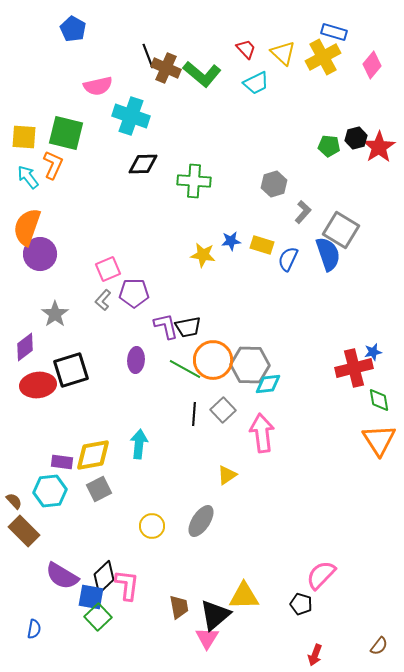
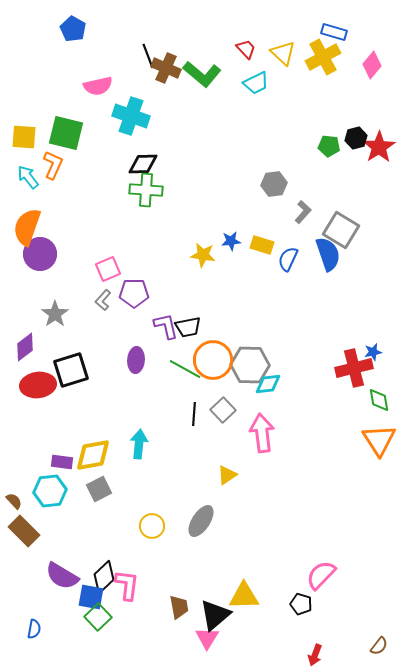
green cross at (194, 181): moved 48 px left, 9 px down
gray hexagon at (274, 184): rotated 10 degrees clockwise
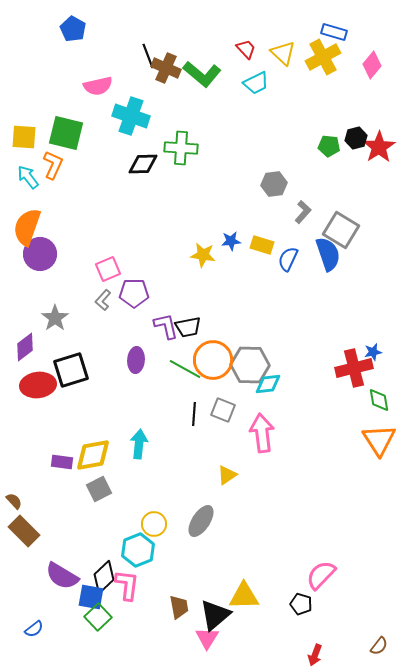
green cross at (146, 190): moved 35 px right, 42 px up
gray star at (55, 314): moved 4 px down
gray square at (223, 410): rotated 25 degrees counterclockwise
cyan hexagon at (50, 491): moved 88 px right, 59 px down; rotated 16 degrees counterclockwise
yellow circle at (152, 526): moved 2 px right, 2 px up
blue semicircle at (34, 629): rotated 42 degrees clockwise
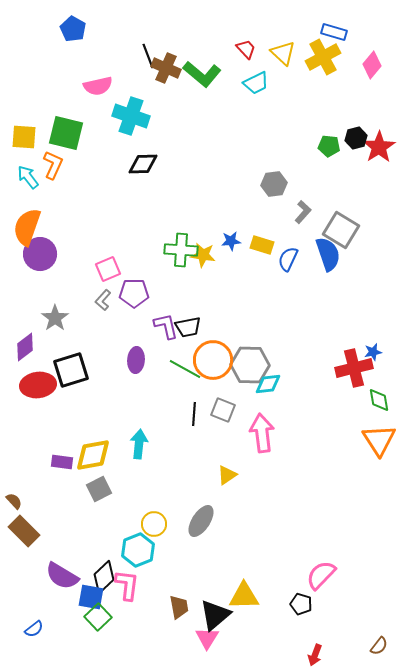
green cross at (181, 148): moved 102 px down
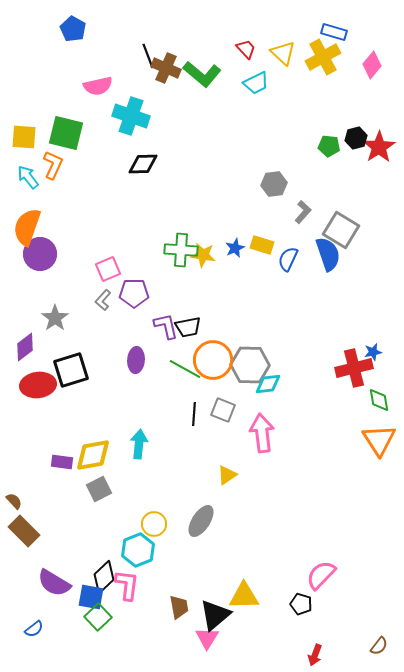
blue star at (231, 241): moved 4 px right, 7 px down; rotated 18 degrees counterclockwise
purple semicircle at (62, 576): moved 8 px left, 7 px down
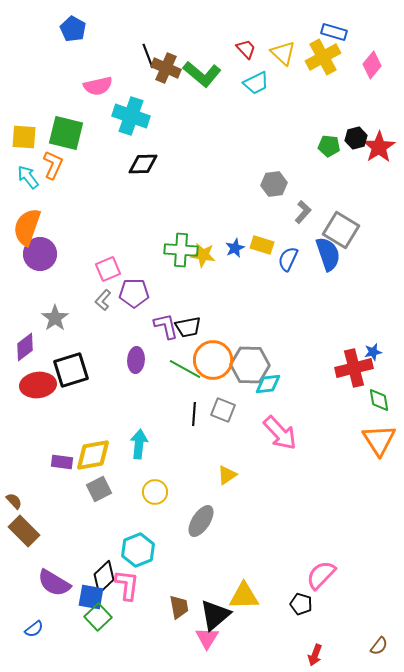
pink arrow at (262, 433): moved 18 px right; rotated 144 degrees clockwise
yellow circle at (154, 524): moved 1 px right, 32 px up
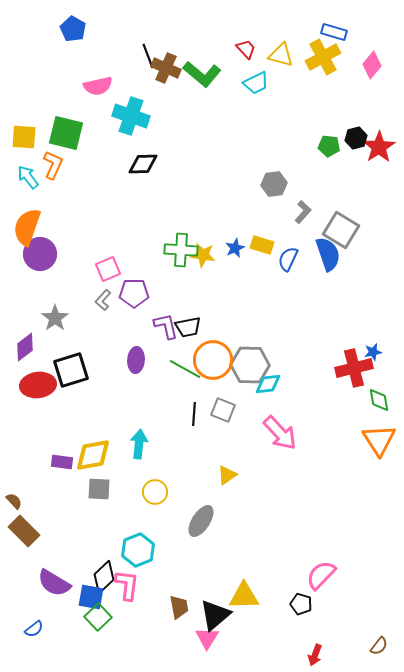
yellow triangle at (283, 53): moved 2 px left, 2 px down; rotated 28 degrees counterclockwise
gray square at (99, 489): rotated 30 degrees clockwise
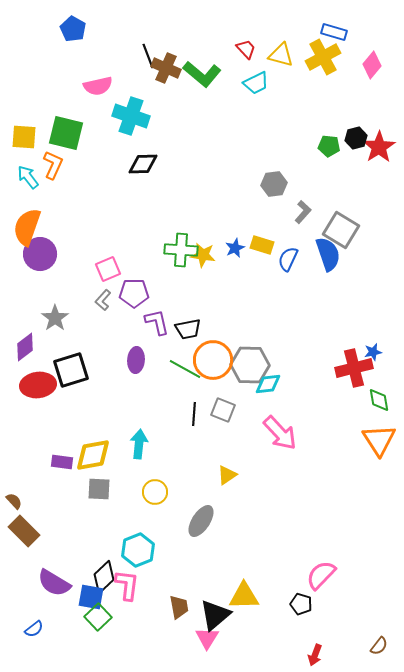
purple L-shape at (166, 326): moved 9 px left, 4 px up
black trapezoid at (188, 327): moved 2 px down
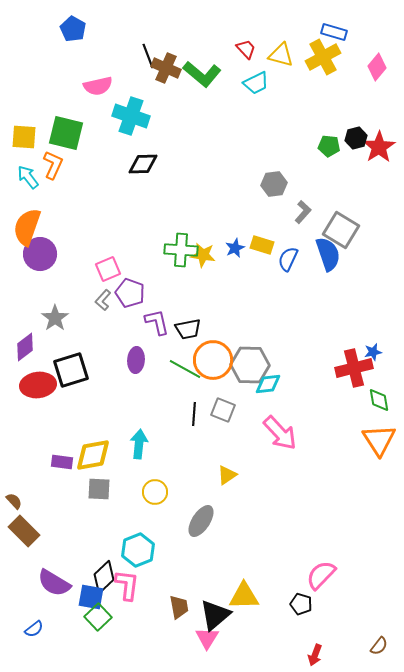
pink diamond at (372, 65): moved 5 px right, 2 px down
purple pentagon at (134, 293): moved 4 px left; rotated 20 degrees clockwise
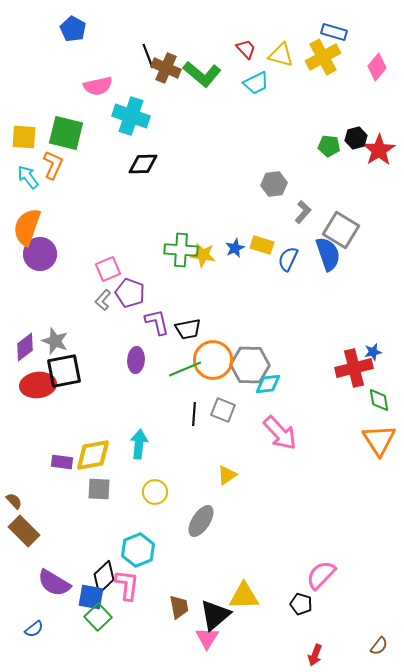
red star at (379, 147): moved 3 px down
gray star at (55, 318): moved 23 px down; rotated 16 degrees counterclockwise
green line at (185, 369): rotated 52 degrees counterclockwise
black square at (71, 370): moved 7 px left, 1 px down; rotated 6 degrees clockwise
